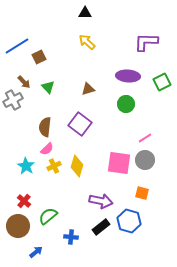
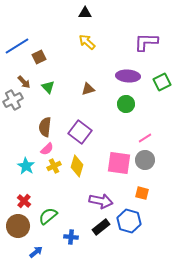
purple square: moved 8 px down
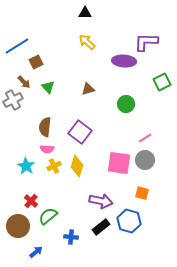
brown square: moved 3 px left, 5 px down
purple ellipse: moved 4 px left, 15 px up
pink semicircle: rotated 48 degrees clockwise
red cross: moved 7 px right
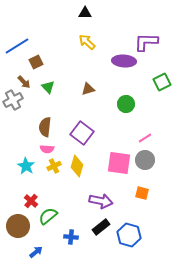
purple square: moved 2 px right, 1 px down
blue hexagon: moved 14 px down
